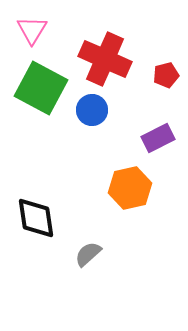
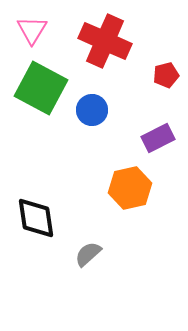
red cross: moved 18 px up
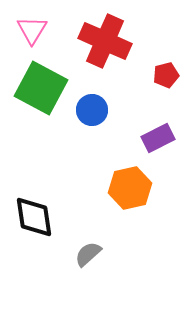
black diamond: moved 2 px left, 1 px up
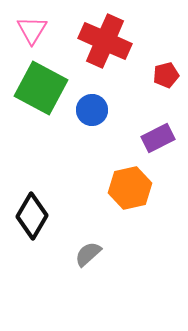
black diamond: moved 2 px left, 1 px up; rotated 39 degrees clockwise
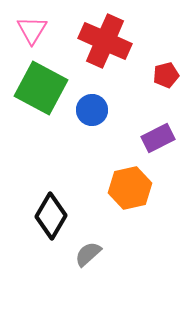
black diamond: moved 19 px right
